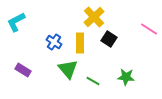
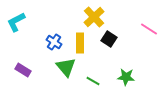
green triangle: moved 2 px left, 2 px up
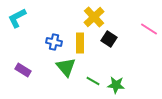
cyan L-shape: moved 1 px right, 4 px up
blue cross: rotated 21 degrees counterclockwise
green star: moved 10 px left, 8 px down
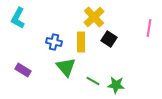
cyan L-shape: moved 1 px right; rotated 35 degrees counterclockwise
pink line: moved 1 px up; rotated 66 degrees clockwise
yellow rectangle: moved 1 px right, 1 px up
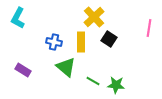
green triangle: rotated 10 degrees counterclockwise
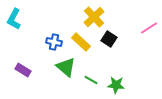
cyan L-shape: moved 4 px left, 1 px down
pink line: rotated 48 degrees clockwise
yellow rectangle: rotated 48 degrees counterclockwise
green line: moved 2 px left, 1 px up
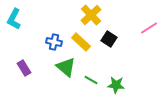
yellow cross: moved 3 px left, 2 px up
purple rectangle: moved 1 px right, 2 px up; rotated 28 degrees clockwise
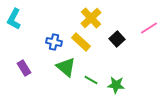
yellow cross: moved 3 px down
black square: moved 8 px right; rotated 14 degrees clockwise
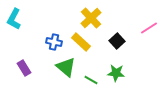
black square: moved 2 px down
green star: moved 12 px up
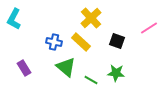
black square: rotated 28 degrees counterclockwise
